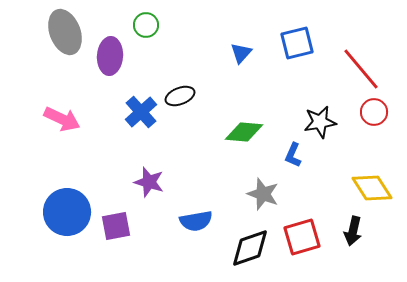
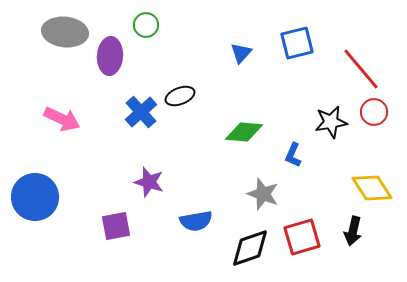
gray ellipse: rotated 63 degrees counterclockwise
black star: moved 11 px right
blue circle: moved 32 px left, 15 px up
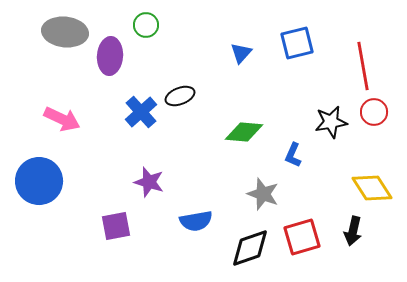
red line: moved 2 px right, 3 px up; rotated 30 degrees clockwise
blue circle: moved 4 px right, 16 px up
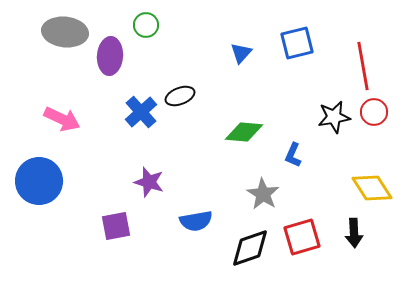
black star: moved 3 px right, 5 px up
gray star: rotated 12 degrees clockwise
black arrow: moved 1 px right, 2 px down; rotated 16 degrees counterclockwise
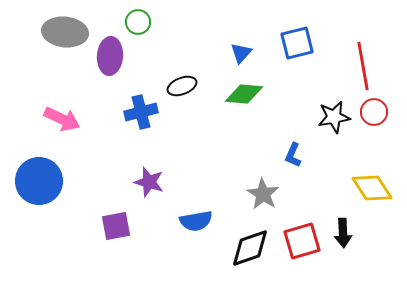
green circle: moved 8 px left, 3 px up
black ellipse: moved 2 px right, 10 px up
blue cross: rotated 28 degrees clockwise
green diamond: moved 38 px up
black arrow: moved 11 px left
red square: moved 4 px down
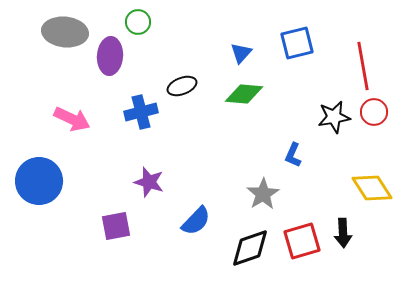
pink arrow: moved 10 px right
gray star: rotated 8 degrees clockwise
blue semicircle: rotated 36 degrees counterclockwise
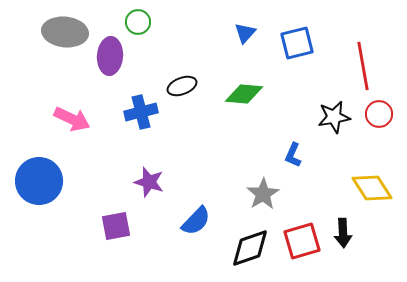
blue triangle: moved 4 px right, 20 px up
red circle: moved 5 px right, 2 px down
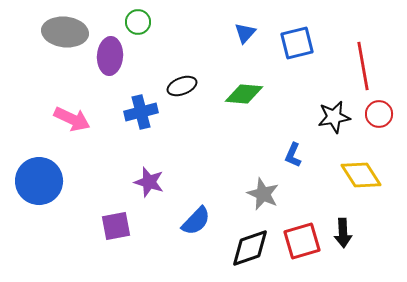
yellow diamond: moved 11 px left, 13 px up
gray star: rotated 16 degrees counterclockwise
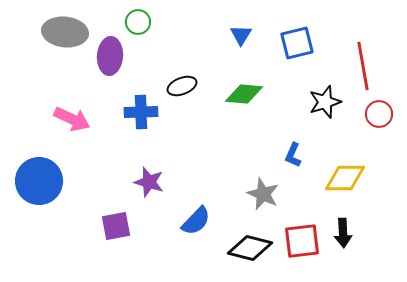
blue triangle: moved 4 px left, 2 px down; rotated 10 degrees counterclockwise
blue cross: rotated 12 degrees clockwise
black star: moved 9 px left, 15 px up; rotated 8 degrees counterclockwise
yellow diamond: moved 16 px left, 3 px down; rotated 57 degrees counterclockwise
red square: rotated 9 degrees clockwise
black diamond: rotated 33 degrees clockwise
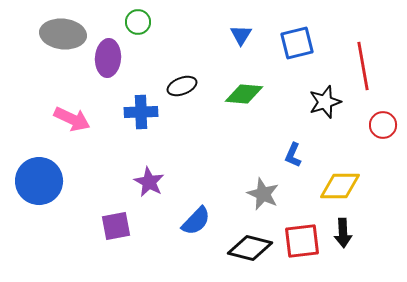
gray ellipse: moved 2 px left, 2 px down
purple ellipse: moved 2 px left, 2 px down
red circle: moved 4 px right, 11 px down
yellow diamond: moved 5 px left, 8 px down
purple star: rotated 12 degrees clockwise
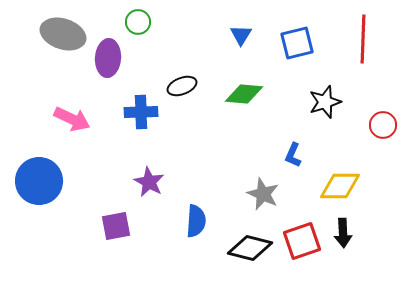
gray ellipse: rotated 12 degrees clockwise
red line: moved 27 px up; rotated 12 degrees clockwise
blue semicircle: rotated 40 degrees counterclockwise
red square: rotated 12 degrees counterclockwise
